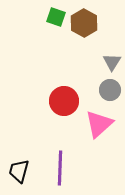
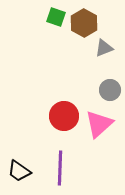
gray triangle: moved 8 px left, 14 px up; rotated 36 degrees clockwise
red circle: moved 15 px down
black trapezoid: rotated 70 degrees counterclockwise
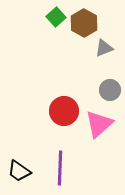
green square: rotated 30 degrees clockwise
red circle: moved 5 px up
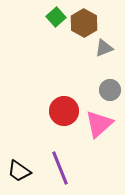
purple line: rotated 24 degrees counterclockwise
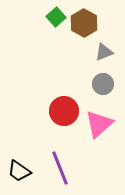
gray triangle: moved 4 px down
gray circle: moved 7 px left, 6 px up
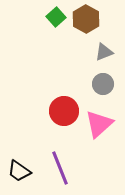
brown hexagon: moved 2 px right, 4 px up
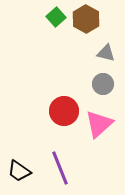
gray triangle: moved 2 px right, 1 px down; rotated 36 degrees clockwise
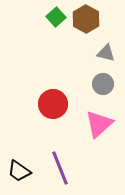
red circle: moved 11 px left, 7 px up
